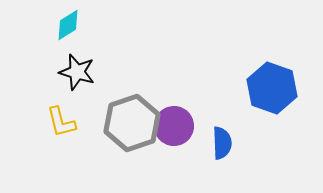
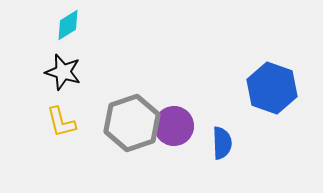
black star: moved 14 px left
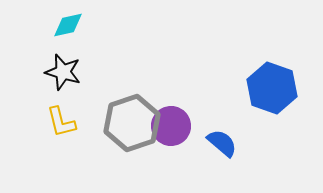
cyan diamond: rotated 20 degrees clockwise
purple circle: moved 3 px left
blue semicircle: rotated 48 degrees counterclockwise
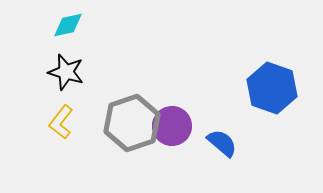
black star: moved 3 px right
yellow L-shape: rotated 52 degrees clockwise
purple circle: moved 1 px right
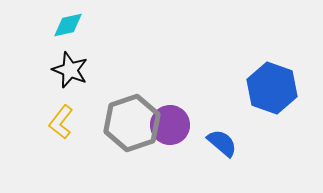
black star: moved 4 px right, 2 px up; rotated 6 degrees clockwise
purple circle: moved 2 px left, 1 px up
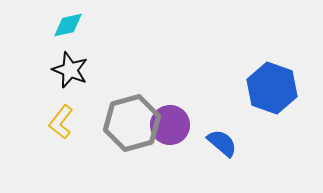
gray hexagon: rotated 4 degrees clockwise
